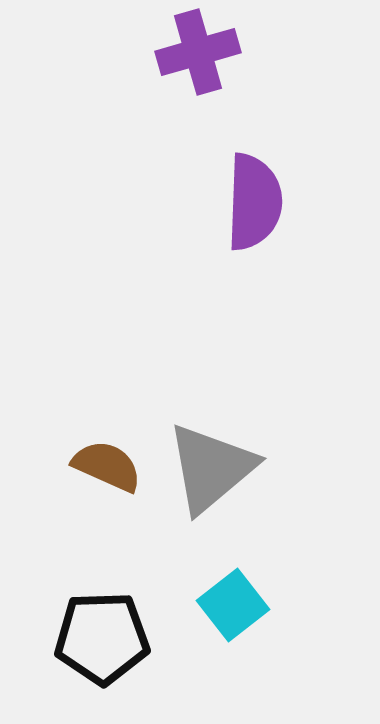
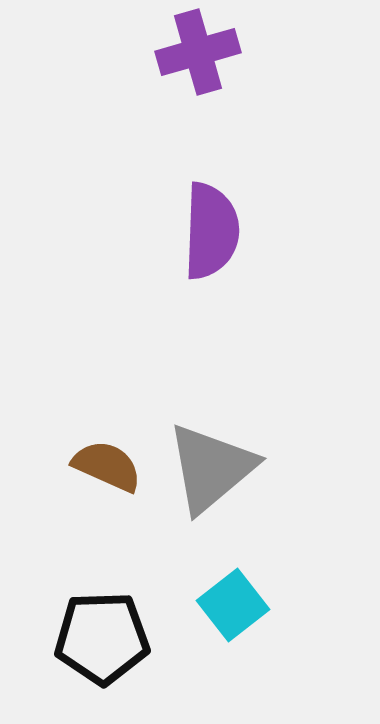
purple semicircle: moved 43 px left, 29 px down
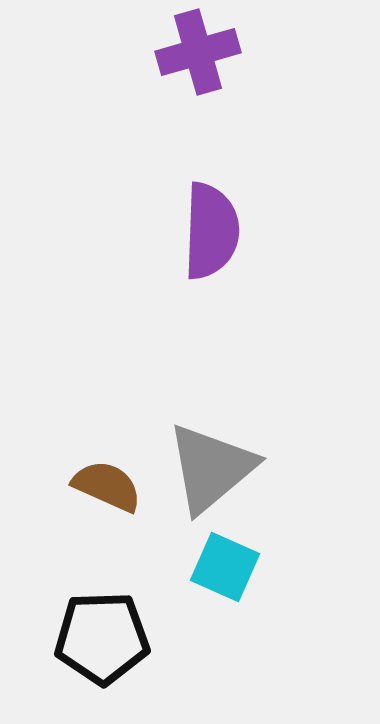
brown semicircle: moved 20 px down
cyan square: moved 8 px left, 38 px up; rotated 28 degrees counterclockwise
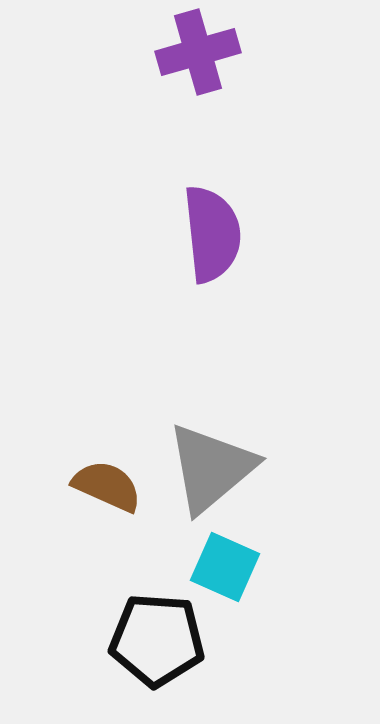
purple semicircle: moved 1 px right, 3 px down; rotated 8 degrees counterclockwise
black pentagon: moved 55 px right, 2 px down; rotated 6 degrees clockwise
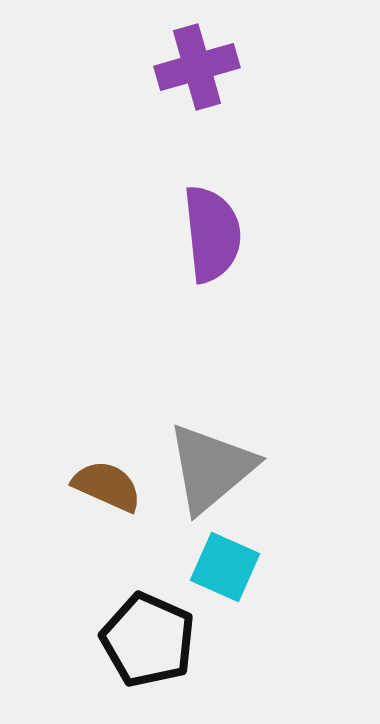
purple cross: moved 1 px left, 15 px down
black pentagon: moved 9 px left; rotated 20 degrees clockwise
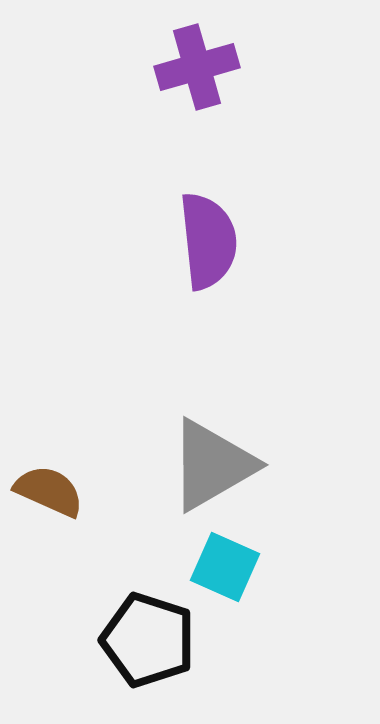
purple semicircle: moved 4 px left, 7 px down
gray triangle: moved 1 px right, 3 px up; rotated 10 degrees clockwise
brown semicircle: moved 58 px left, 5 px down
black pentagon: rotated 6 degrees counterclockwise
